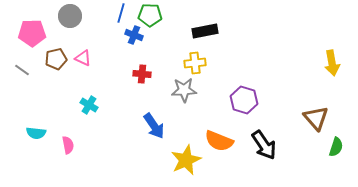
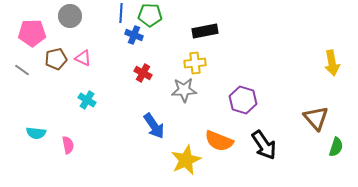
blue line: rotated 12 degrees counterclockwise
red cross: moved 1 px right, 1 px up; rotated 24 degrees clockwise
purple hexagon: moved 1 px left
cyan cross: moved 2 px left, 5 px up
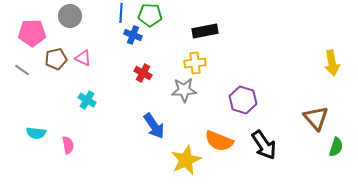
blue cross: moved 1 px left
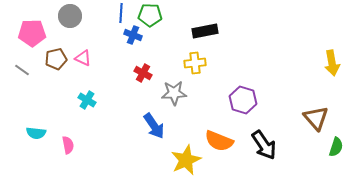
gray star: moved 10 px left, 3 px down
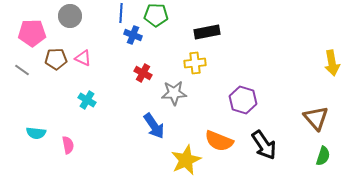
green pentagon: moved 6 px right
black rectangle: moved 2 px right, 1 px down
brown pentagon: rotated 10 degrees clockwise
green semicircle: moved 13 px left, 9 px down
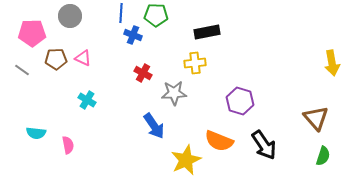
purple hexagon: moved 3 px left, 1 px down
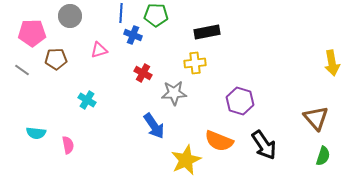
pink triangle: moved 16 px right, 8 px up; rotated 42 degrees counterclockwise
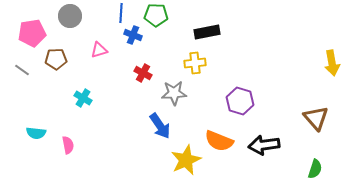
pink pentagon: rotated 8 degrees counterclockwise
cyan cross: moved 4 px left, 2 px up
blue arrow: moved 6 px right
black arrow: rotated 116 degrees clockwise
green semicircle: moved 8 px left, 13 px down
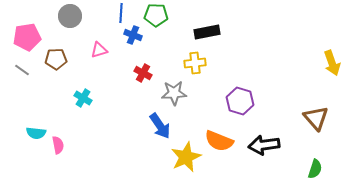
pink pentagon: moved 5 px left, 4 px down
yellow arrow: rotated 10 degrees counterclockwise
pink semicircle: moved 10 px left
yellow star: moved 3 px up
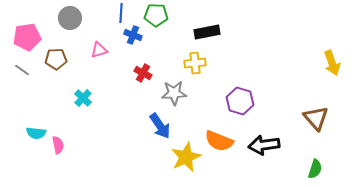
gray circle: moved 2 px down
cyan cross: rotated 12 degrees clockwise
